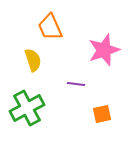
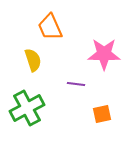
pink star: moved 4 px down; rotated 20 degrees clockwise
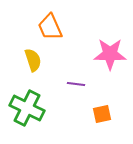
pink star: moved 6 px right
green cross: rotated 36 degrees counterclockwise
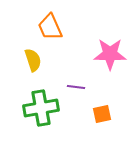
purple line: moved 3 px down
green cross: moved 14 px right; rotated 36 degrees counterclockwise
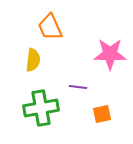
yellow semicircle: rotated 25 degrees clockwise
purple line: moved 2 px right
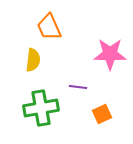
orange trapezoid: moved 1 px left
orange square: rotated 12 degrees counterclockwise
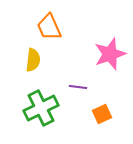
pink star: rotated 20 degrees counterclockwise
green cross: rotated 16 degrees counterclockwise
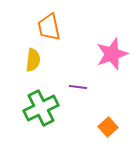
orange trapezoid: rotated 12 degrees clockwise
pink star: moved 2 px right
orange square: moved 6 px right, 13 px down; rotated 18 degrees counterclockwise
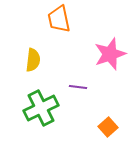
orange trapezoid: moved 10 px right, 8 px up
pink star: moved 2 px left
